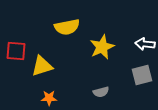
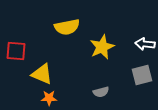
yellow triangle: moved 8 px down; rotated 40 degrees clockwise
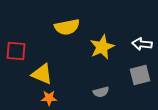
white arrow: moved 3 px left
gray square: moved 2 px left
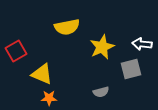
red square: rotated 35 degrees counterclockwise
gray square: moved 9 px left, 6 px up
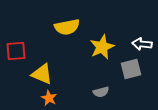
red square: rotated 25 degrees clockwise
orange star: rotated 28 degrees clockwise
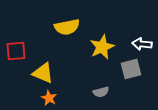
yellow triangle: moved 1 px right, 1 px up
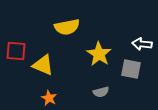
yellow star: moved 3 px left, 7 px down; rotated 15 degrees counterclockwise
red square: rotated 10 degrees clockwise
gray square: rotated 25 degrees clockwise
yellow triangle: moved 8 px up
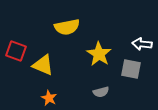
red square: rotated 15 degrees clockwise
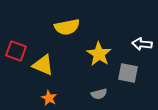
gray square: moved 3 px left, 4 px down
gray semicircle: moved 2 px left, 2 px down
